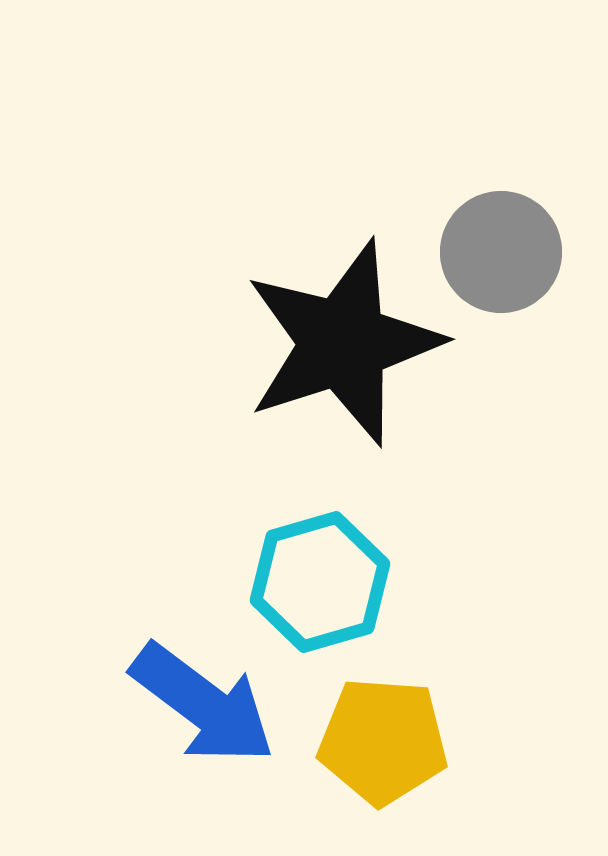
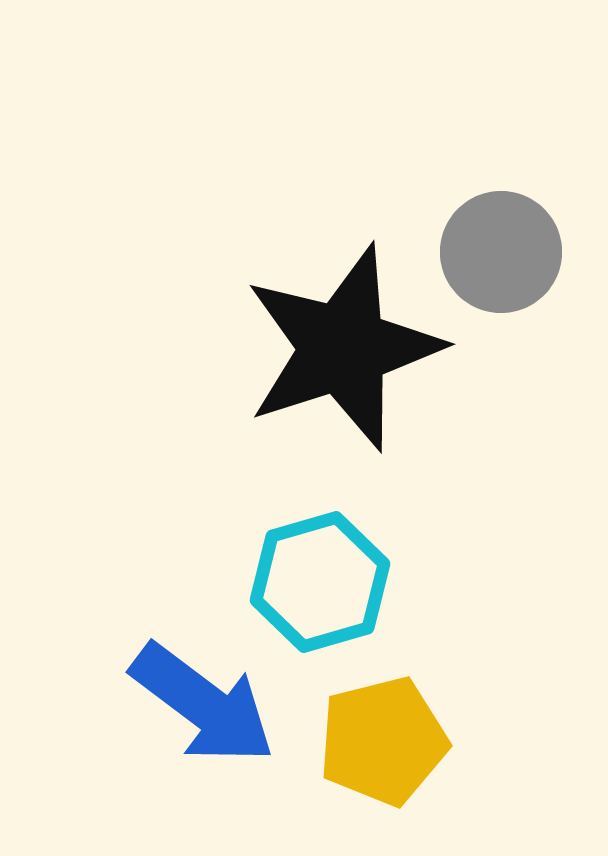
black star: moved 5 px down
yellow pentagon: rotated 18 degrees counterclockwise
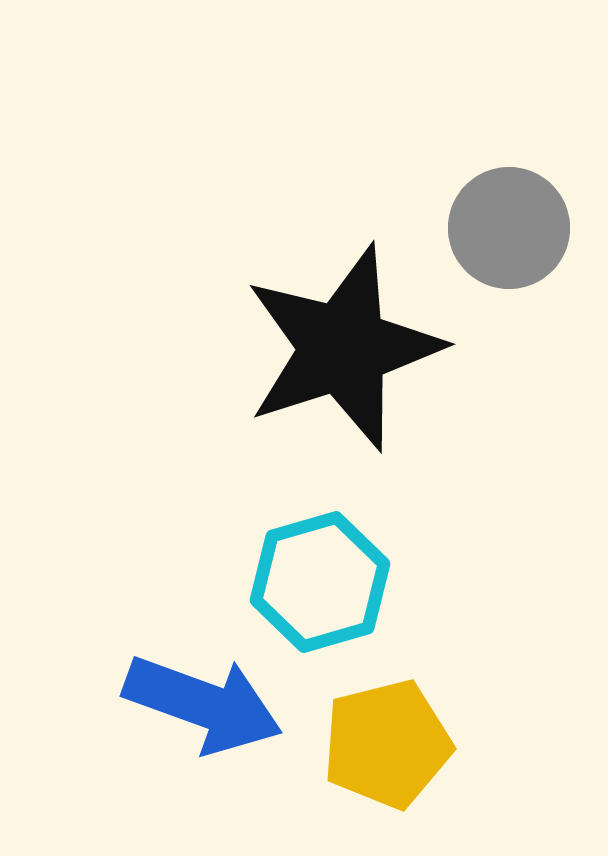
gray circle: moved 8 px right, 24 px up
blue arrow: rotated 17 degrees counterclockwise
yellow pentagon: moved 4 px right, 3 px down
